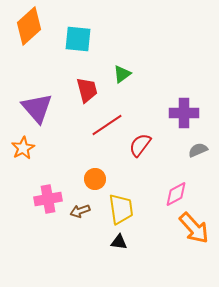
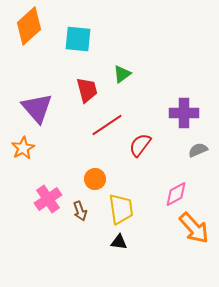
pink cross: rotated 24 degrees counterclockwise
brown arrow: rotated 90 degrees counterclockwise
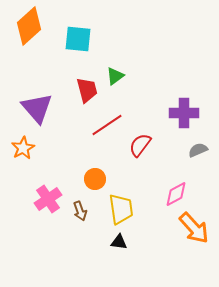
green triangle: moved 7 px left, 2 px down
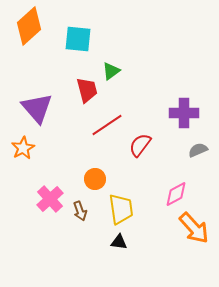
green triangle: moved 4 px left, 5 px up
pink cross: moved 2 px right; rotated 8 degrees counterclockwise
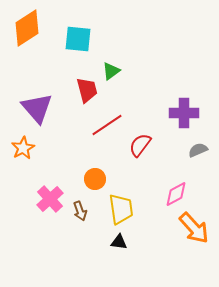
orange diamond: moved 2 px left, 2 px down; rotated 9 degrees clockwise
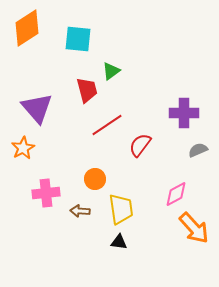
pink cross: moved 4 px left, 6 px up; rotated 36 degrees clockwise
brown arrow: rotated 114 degrees clockwise
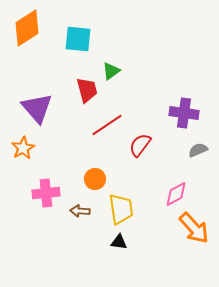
purple cross: rotated 8 degrees clockwise
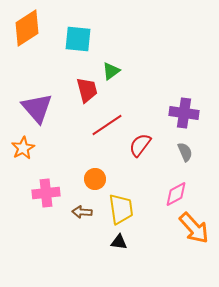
gray semicircle: moved 13 px left, 2 px down; rotated 90 degrees clockwise
brown arrow: moved 2 px right, 1 px down
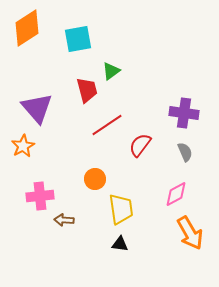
cyan square: rotated 16 degrees counterclockwise
orange star: moved 2 px up
pink cross: moved 6 px left, 3 px down
brown arrow: moved 18 px left, 8 px down
orange arrow: moved 4 px left, 5 px down; rotated 12 degrees clockwise
black triangle: moved 1 px right, 2 px down
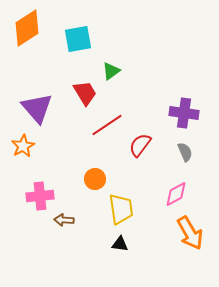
red trapezoid: moved 2 px left, 3 px down; rotated 16 degrees counterclockwise
